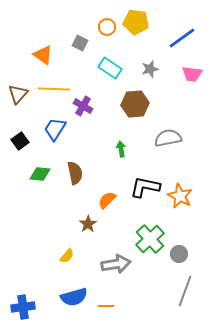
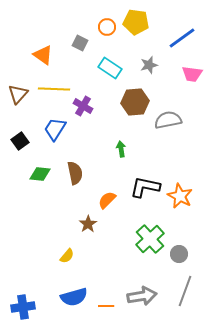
gray star: moved 1 px left, 4 px up
brown hexagon: moved 2 px up
gray semicircle: moved 18 px up
gray arrow: moved 26 px right, 32 px down
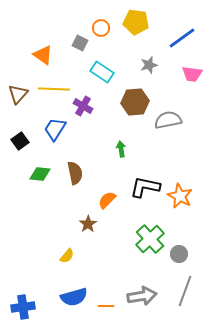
orange circle: moved 6 px left, 1 px down
cyan rectangle: moved 8 px left, 4 px down
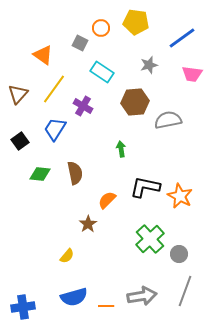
yellow line: rotated 56 degrees counterclockwise
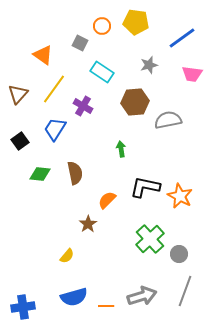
orange circle: moved 1 px right, 2 px up
gray arrow: rotated 8 degrees counterclockwise
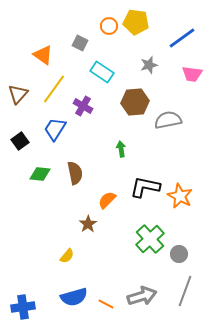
orange circle: moved 7 px right
orange line: moved 2 px up; rotated 28 degrees clockwise
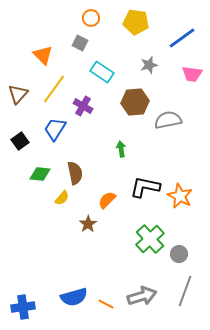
orange circle: moved 18 px left, 8 px up
orange triangle: rotated 10 degrees clockwise
yellow semicircle: moved 5 px left, 58 px up
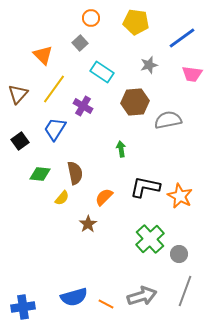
gray square: rotated 21 degrees clockwise
orange semicircle: moved 3 px left, 3 px up
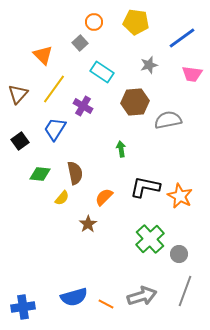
orange circle: moved 3 px right, 4 px down
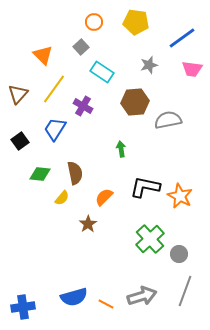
gray square: moved 1 px right, 4 px down
pink trapezoid: moved 5 px up
